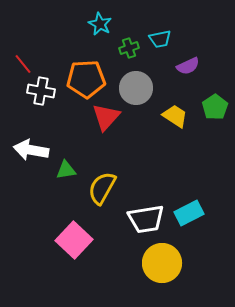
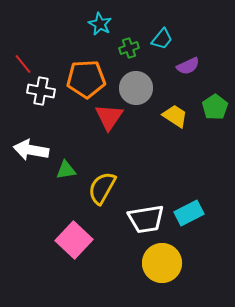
cyan trapezoid: moved 2 px right; rotated 40 degrees counterclockwise
red triangle: moved 3 px right; rotated 8 degrees counterclockwise
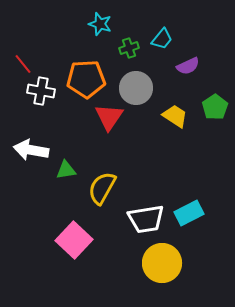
cyan star: rotated 10 degrees counterclockwise
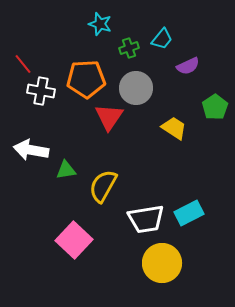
yellow trapezoid: moved 1 px left, 12 px down
yellow semicircle: moved 1 px right, 2 px up
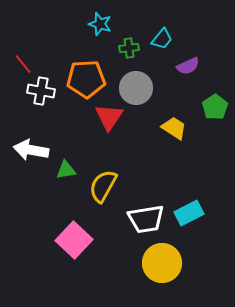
green cross: rotated 12 degrees clockwise
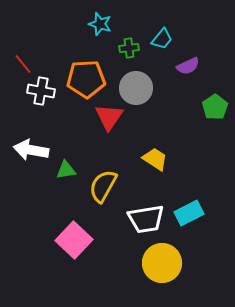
yellow trapezoid: moved 19 px left, 31 px down
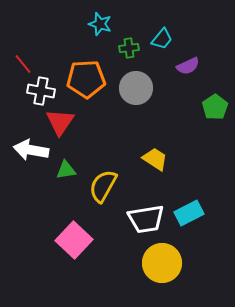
red triangle: moved 49 px left, 5 px down
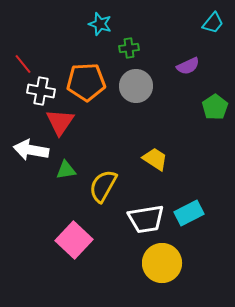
cyan trapezoid: moved 51 px right, 16 px up
orange pentagon: moved 3 px down
gray circle: moved 2 px up
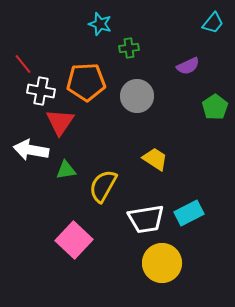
gray circle: moved 1 px right, 10 px down
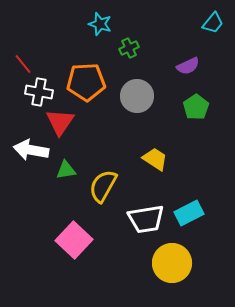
green cross: rotated 18 degrees counterclockwise
white cross: moved 2 px left, 1 px down
green pentagon: moved 19 px left
yellow circle: moved 10 px right
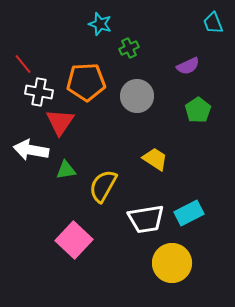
cyan trapezoid: rotated 120 degrees clockwise
green pentagon: moved 2 px right, 3 px down
